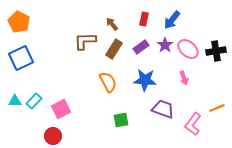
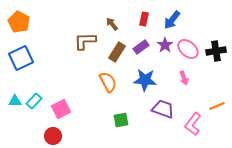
brown rectangle: moved 3 px right, 3 px down
orange line: moved 2 px up
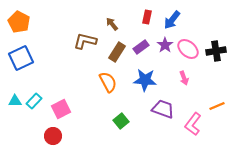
red rectangle: moved 3 px right, 2 px up
brown L-shape: rotated 15 degrees clockwise
green square: moved 1 px down; rotated 28 degrees counterclockwise
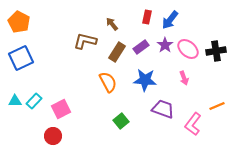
blue arrow: moved 2 px left
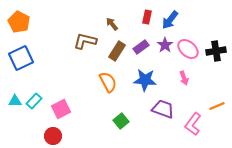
brown rectangle: moved 1 px up
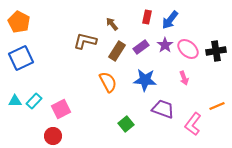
green square: moved 5 px right, 3 px down
